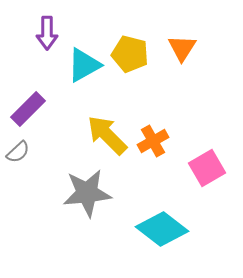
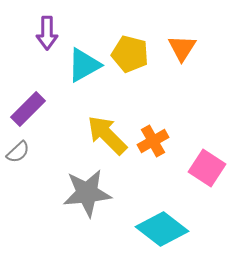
pink square: rotated 27 degrees counterclockwise
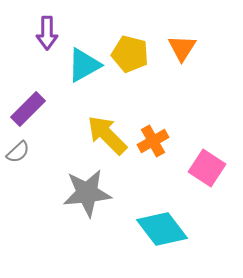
cyan diamond: rotated 15 degrees clockwise
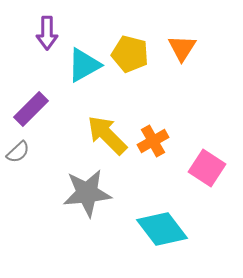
purple rectangle: moved 3 px right
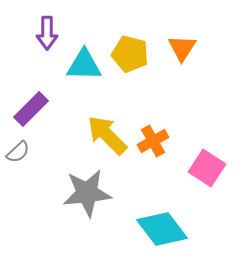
cyan triangle: rotated 30 degrees clockwise
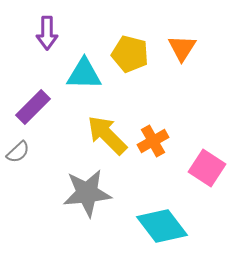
cyan triangle: moved 9 px down
purple rectangle: moved 2 px right, 2 px up
cyan diamond: moved 3 px up
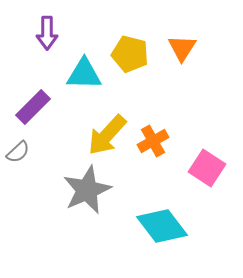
yellow arrow: rotated 93 degrees counterclockwise
gray star: moved 3 px up; rotated 18 degrees counterclockwise
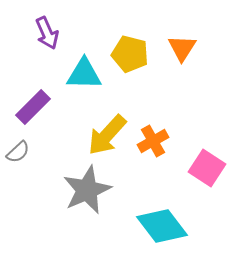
purple arrow: rotated 24 degrees counterclockwise
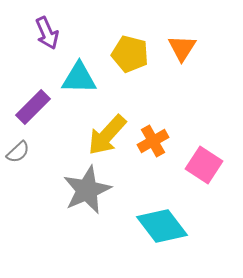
cyan triangle: moved 5 px left, 4 px down
pink square: moved 3 px left, 3 px up
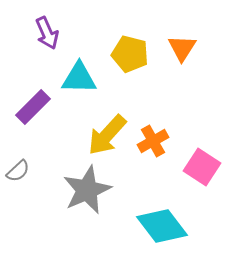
gray semicircle: moved 19 px down
pink square: moved 2 px left, 2 px down
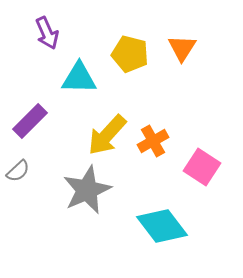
purple rectangle: moved 3 px left, 14 px down
